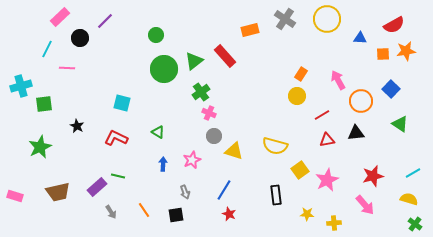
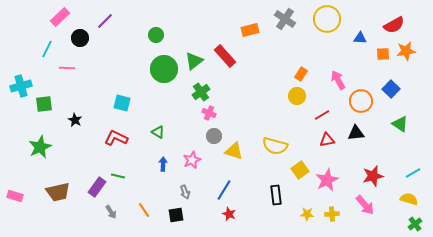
black star at (77, 126): moved 2 px left, 6 px up
purple rectangle at (97, 187): rotated 12 degrees counterclockwise
yellow cross at (334, 223): moved 2 px left, 9 px up
green cross at (415, 224): rotated 16 degrees clockwise
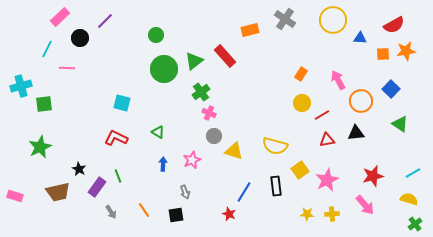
yellow circle at (327, 19): moved 6 px right, 1 px down
yellow circle at (297, 96): moved 5 px right, 7 px down
black star at (75, 120): moved 4 px right, 49 px down
green line at (118, 176): rotated 56 degrees clockwise
blue line at (224, 190): moved 20 px right, 2 px down
black rectangle at (276, 195): moved 9 px up
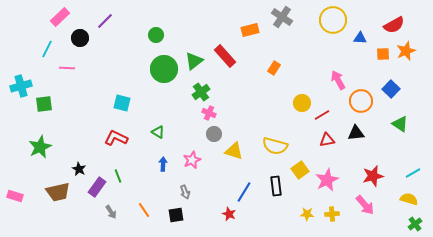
gray cross at (285, 19): moved 3 px left, 2 px up
orange star at (406, 51): rotated 12 degrees counterclockwise
orange rectangle at (301, 74): moved 27 px left, 6 px up
gray circle at (214, 136): moved 2 px up
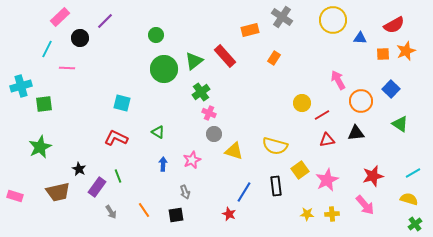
orange rectangle at (274, 68): moved 10 px up
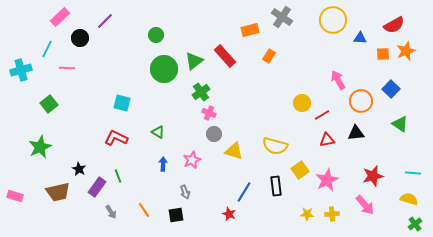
orange rectangle at (274, 58): moved 5 px left, 2 px up
cyan cross at (21, 86): moved 16 px up
green square at (44, 104): moved 5 px right; rotated 30 degrees counterclockwise
cyan line at (413, 173): rotated 35 degrees clockwise
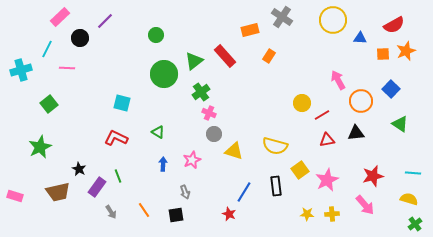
green circle at (164, 69): moved 5 px down
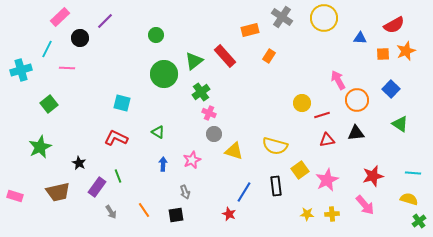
yellow circle at (333, 20): moved 9 px left, 2 px up
orange circle at (361, 101): moved 4 px left, 1 px up
red line at (322, 115): rotated 14 degrees clockwise
black star at (79, 169): moved 6 px up
green cross at (415, 224): moved 4 px right, 3 px up
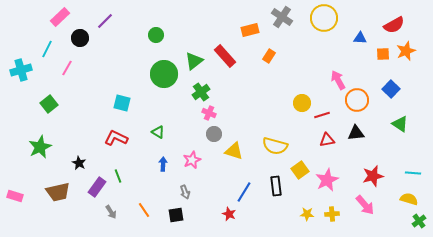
pink line at (67, 68): rotated 63 degrees counterclockwise
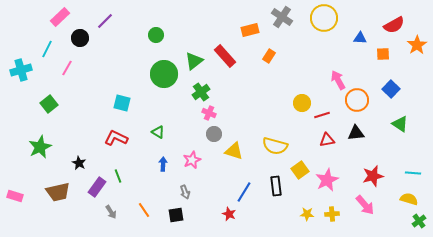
orange star at (406, 51): moved 11 px right, 6 px up; rotated 12 degrees counterclockwise
